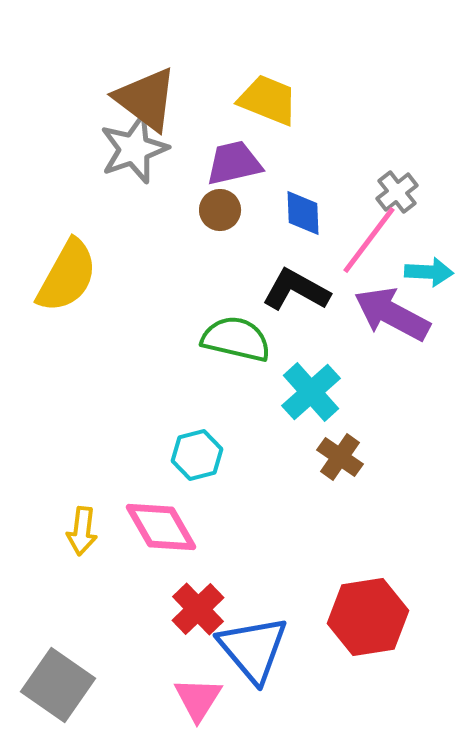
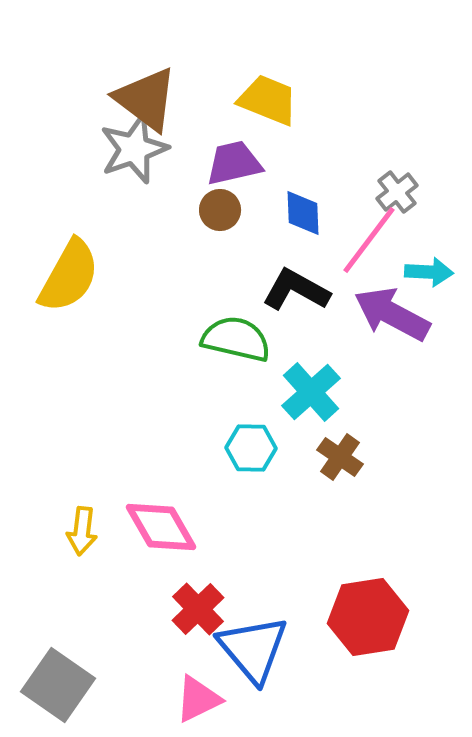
yellow semicircle: moved 2 px right
cyan hexagon: moved 54 px right, 7 px up; rotated 15 degrees clockwise
pink triangle: rotated 32 degrees clockwise
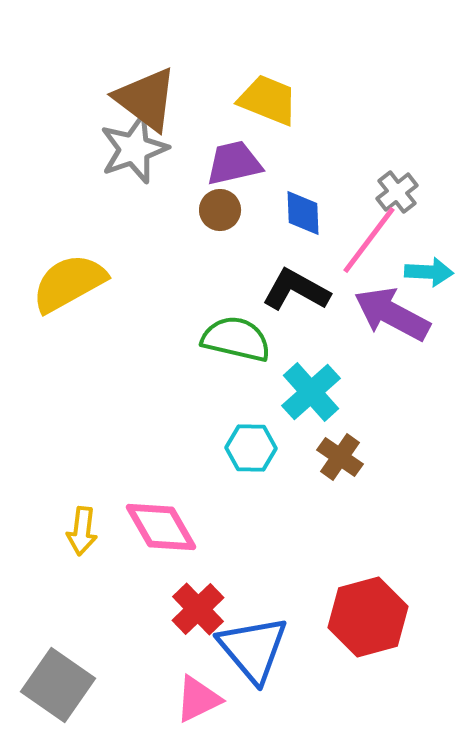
yellow semicircle: moved 7 px down; rotated 148 degrees counterclockwise
red hexagon: rotated 6 degrees counterclockwise
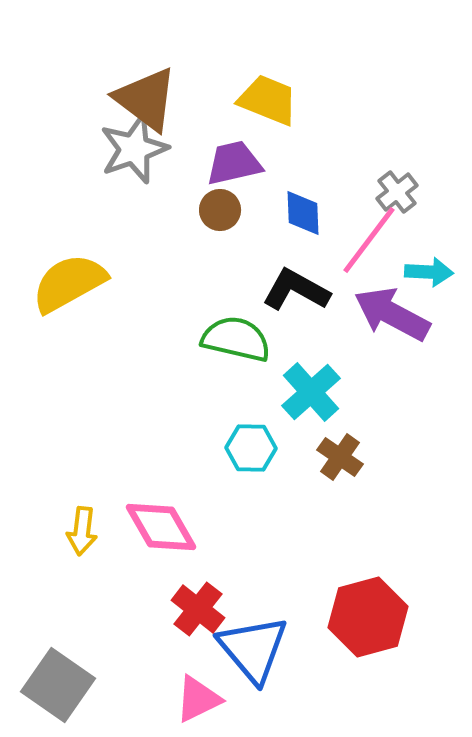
red cross: rotated 8 degrees counterclockwise
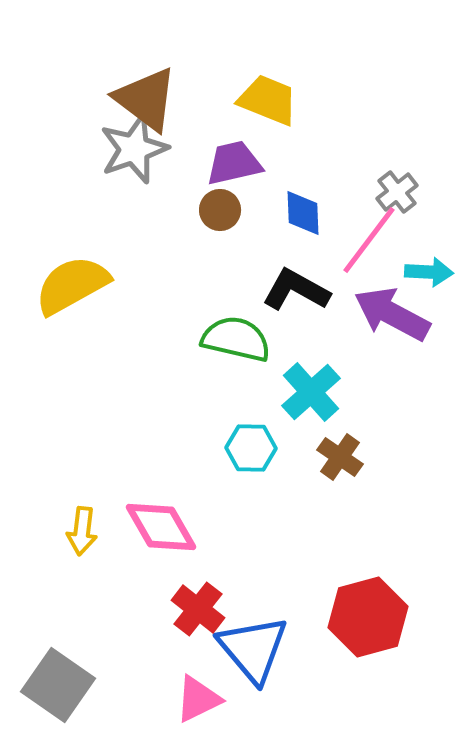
yellow semicircle: moved 3 px right, 2 px down
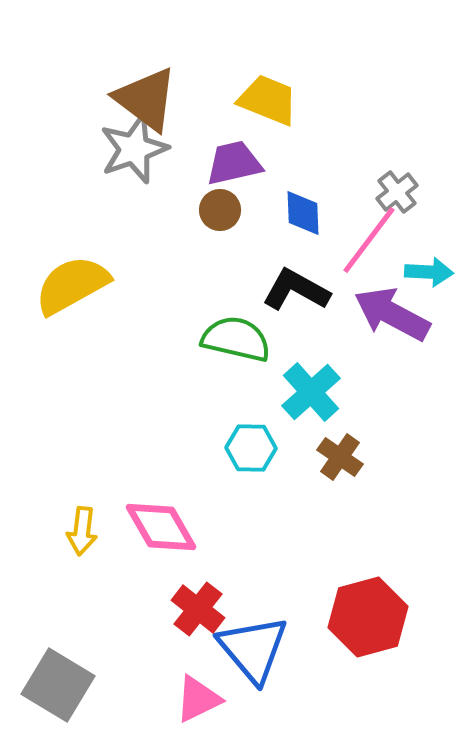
gray square: rotated 4 degrees counterclockwise
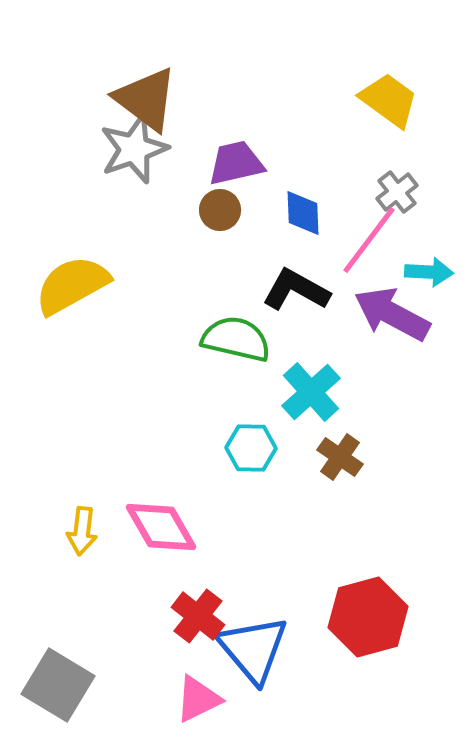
yellow trapezoid: moved 121 px right; rotated 14 degrees clockwise
purple trapezoid: moved 2 px right
red cross: moved 7 px down
